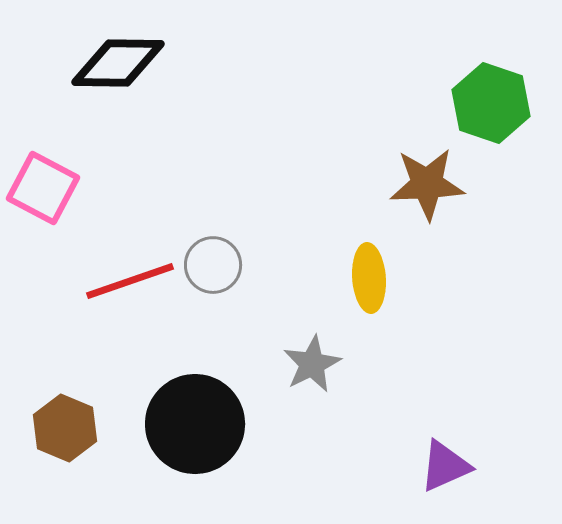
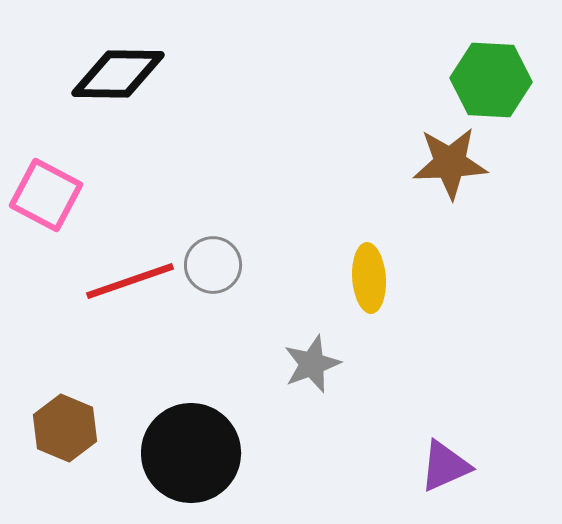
black diamond: moved 11 px down
green hexagon: moved 23 px up; rotated 16 degrees counterclockwise
brown star: moved 23 px right, 21 px up
pink square: moved 3 px right, 7 px down
gray star: rotated 6 degrees clockwise
black circle: moved 4 px left, 29 px down
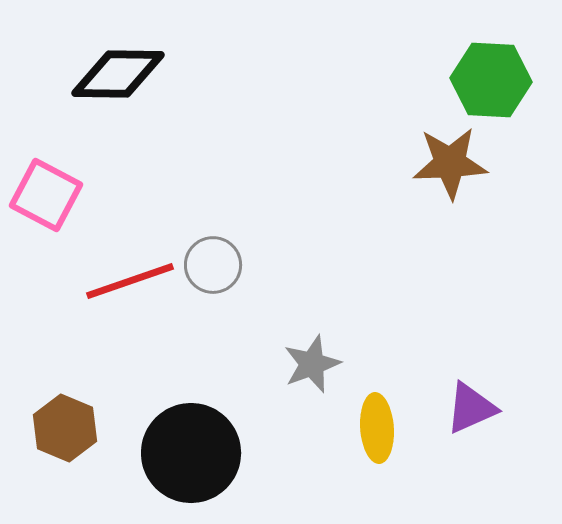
yellow ellipse: moved 8 px right, 150 px down
purple triangle: moved 26 px right, 58 px up
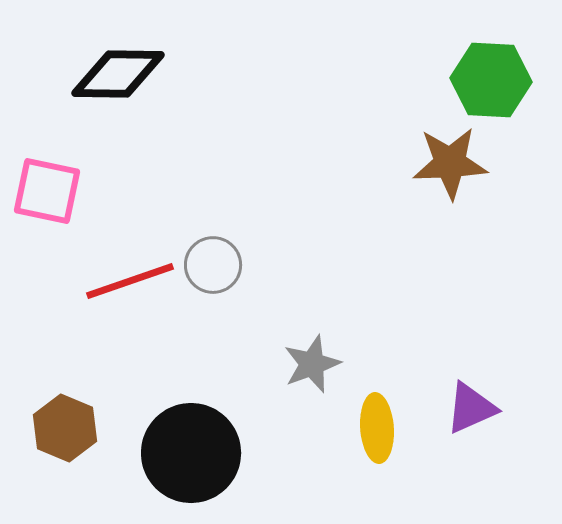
pink square: moved 1 px right, 4 px up; rotated 16 degrees counterclockwise
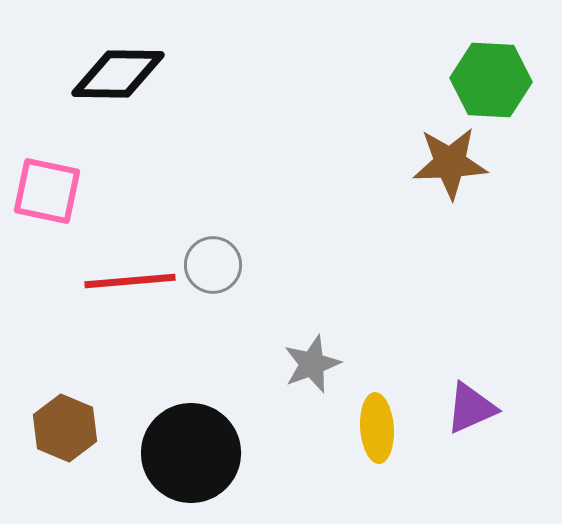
red line: rotated 14 degrees clockwise
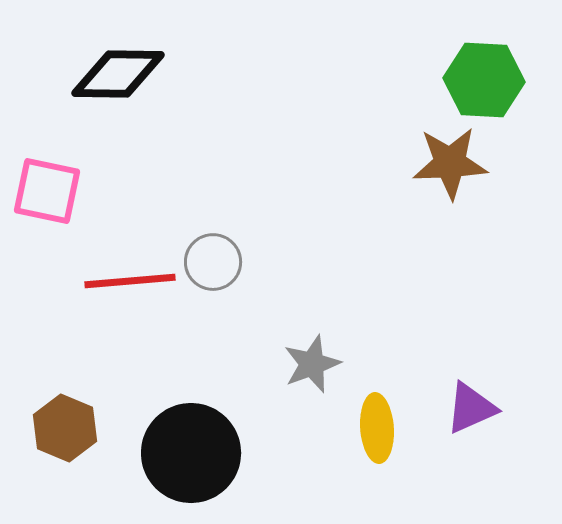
green hexagon: moved 7 px left
gray circle: moved 3 px up
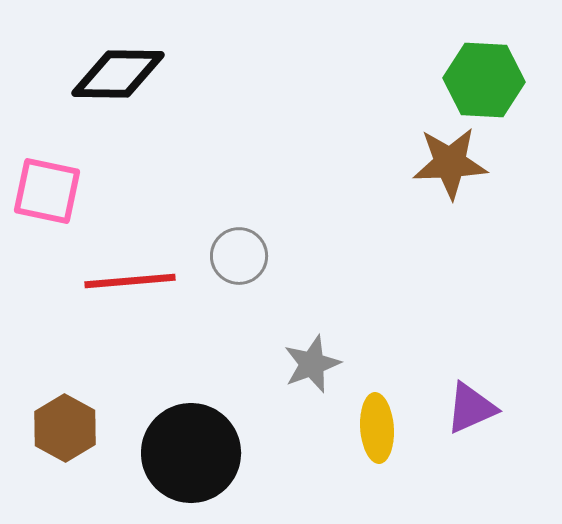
gray circle: moved 26 px right, 6 px up
brown hexagon: rotated 6 degrees clockwise
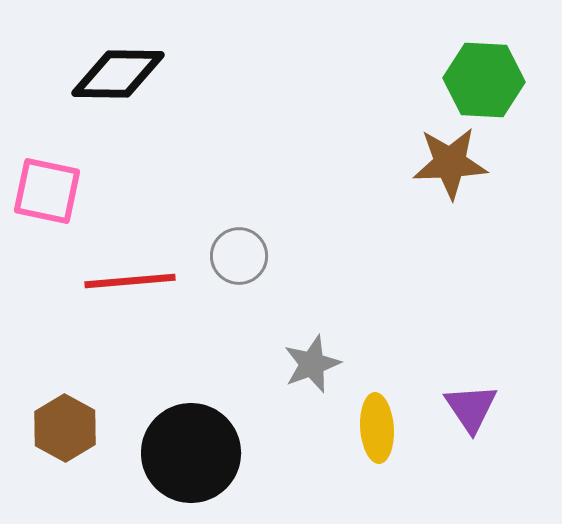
purple triangle: rotated 40 degrees counterclockwise
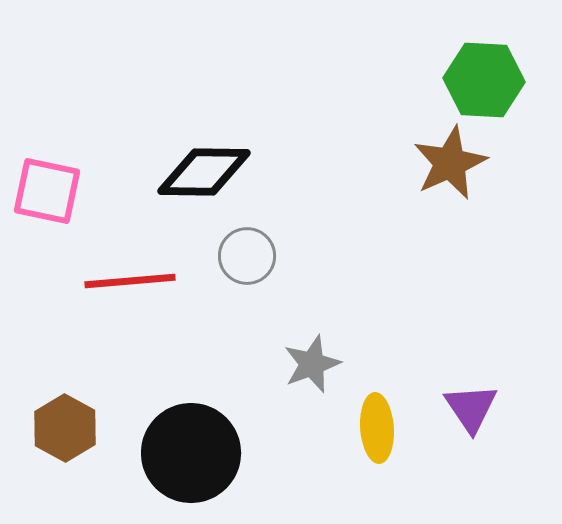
black diamond: moved 86 px right, 98 px down
brown star: rotated 22 degrees counterclockwise
gray circle: moved 8 px right
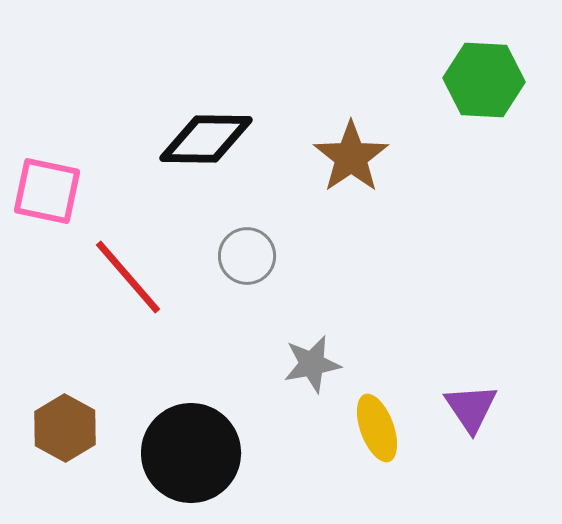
brown star: moved 99 px left, 6 px up; rotated 10 degrees counterclockwise
black diamond: moved 2 px right, 33 px up
red line: moved 2 px left, 4 px up; rotated 54 degrees clockwise
gray star: rotated 10 degrees clockwise
yellow ellipse: rotated 16 degrees counterclockwise
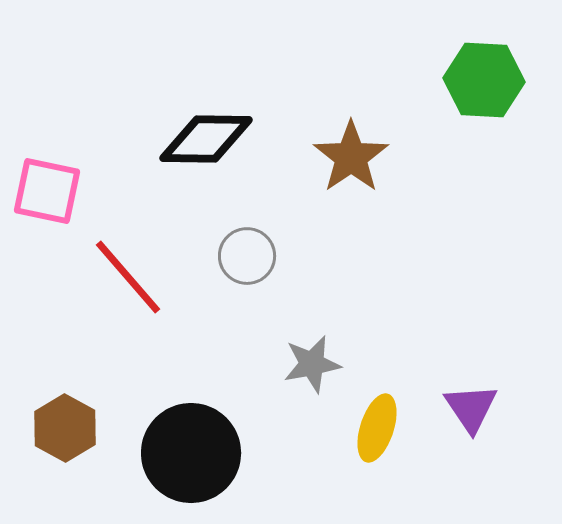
yellow ellipse: rotated 38 degrees clockwise
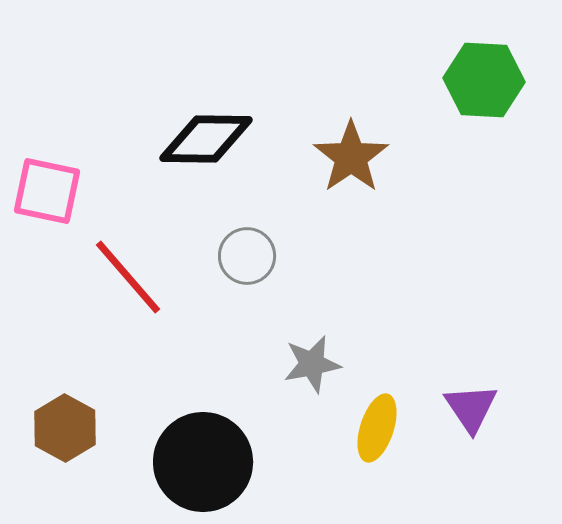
black circle: moved 12 px right, 9 px down
